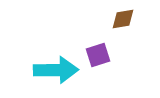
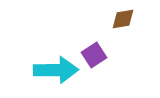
purple square: moved 4 px left; rotated 15 degrees counterclockwise
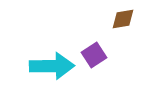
cyan arrow: moved 4 px left, 4 px up
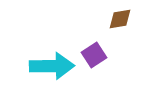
brown diamond: moved 3 px left
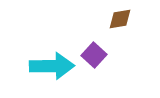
purple square: rotated 15 degrees counterclockwise
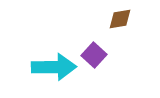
cyan arrow: moved 2 px right, 1 px down
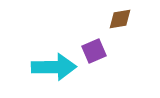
purple square: moved 4 px up; rotated 25 degrees clockwise
